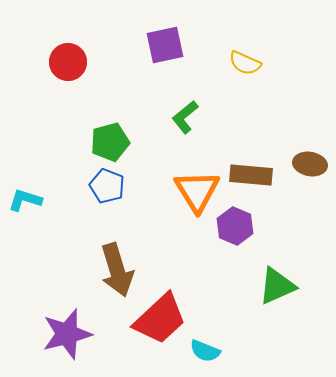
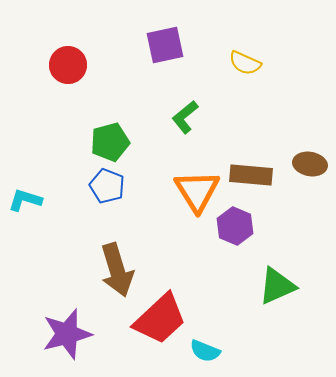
red circle: moved 3 px down
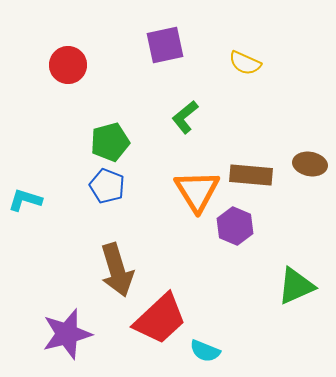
green triangle: moved 19 px right
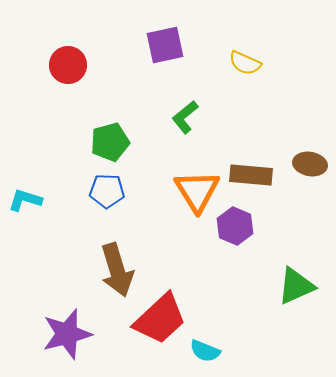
blue pentagon: moved 5 px down; rotated 20 degrees counterclockwise
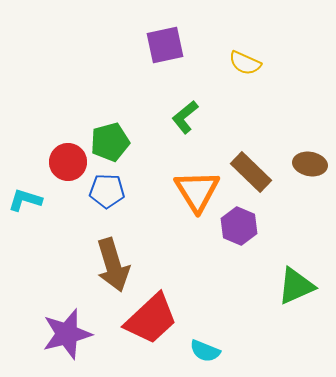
red circle: moved 97 px down
brown rectangle: moved 3 px up; rotated 39 degrees clockwise
purple hexagon: moved 4 px right
brown arrow: moved 4 px left, 5 px up
red trapezoid: moved 9 px left
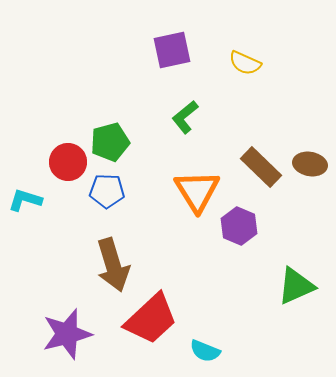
purple square: moved 7 px right, 5 px down
brown rectangle: moved 10 px right, 5 px up
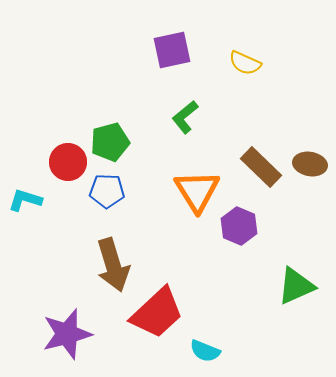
red trapezoid: moved 6 px right, 6 px up
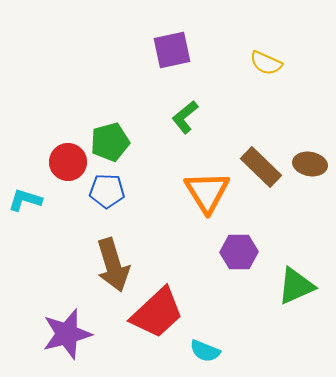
yellow semicircle: moved 21 px right
orange triangle: moved 10 px right, 1 px down
purple hexagon: moved 26 px down; rotated 24 degrees counterclockwise
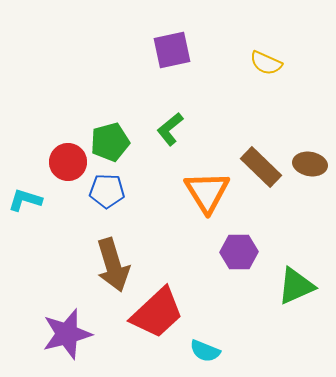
green L-shape: moved 15 px left, 12 px down
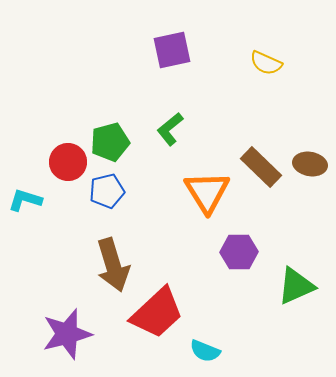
blue pentagon: rotated 16 degrees counterclockwise
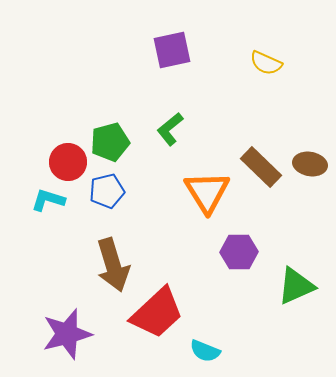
cyan L-shape: moved 23 px right
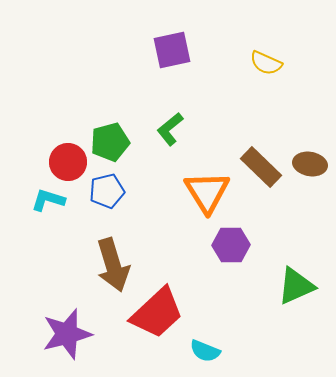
purple hexagon: moved 8 px left, 7 px up
